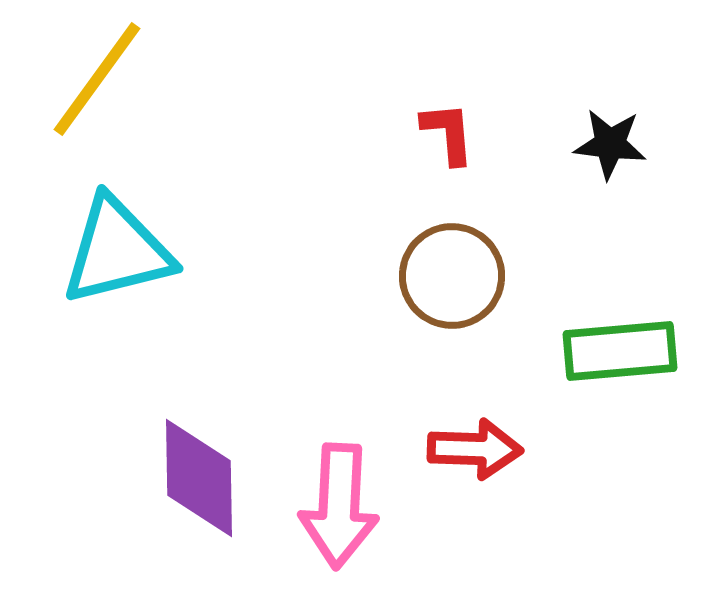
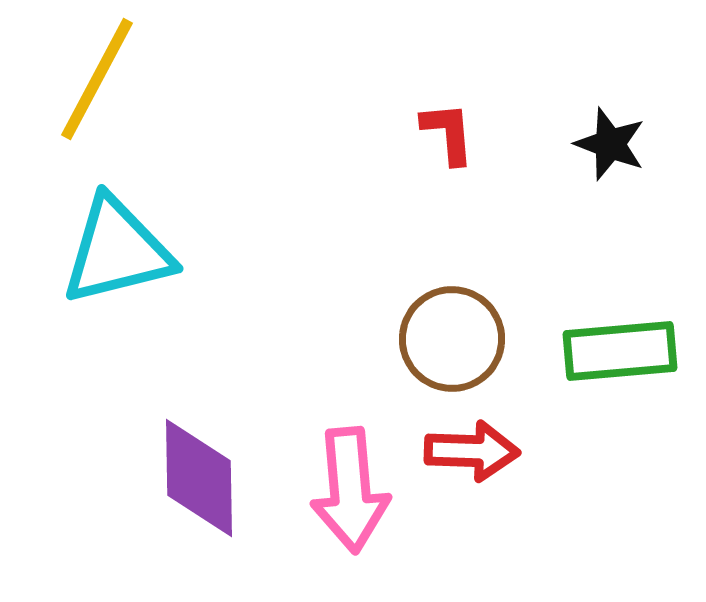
yellow line: rotated 8 degrees counterclockwise
black star: rotated 14 degrees clockwise
brown circle: moved 63 px down
red arrow: moved 3 px left, 2 px down
pink arrow: moved 11 px right, 16 px up; rotated 8 degrees counterclockwise
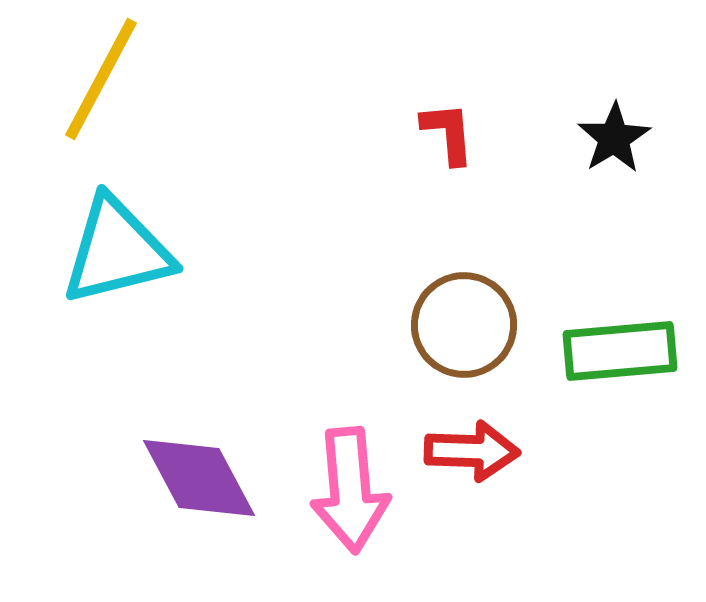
yellow line: moved 4 px right
black star: moved 4 px right, 6 px up; rotated 20 degrees clockwise
brown circle: moved 12 px right, 14 px up
purple diamond: rotated 27 degrees counterclockwise
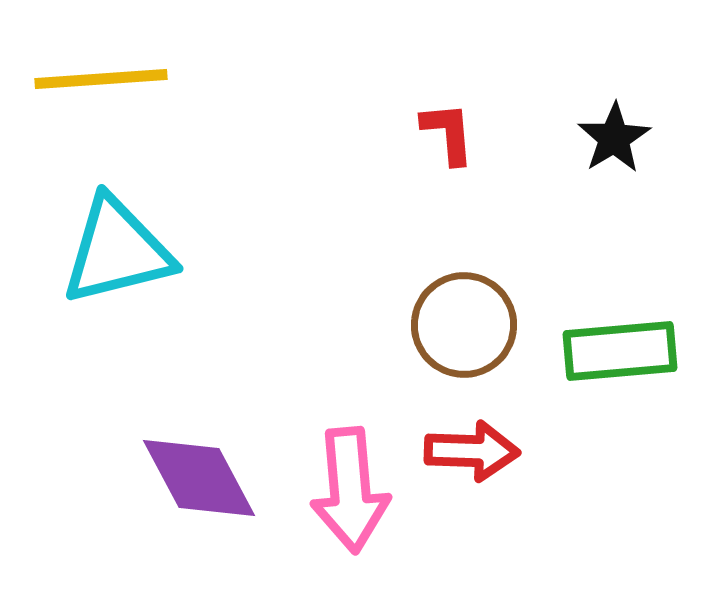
yellow line: rotated 58 degrees clockwise
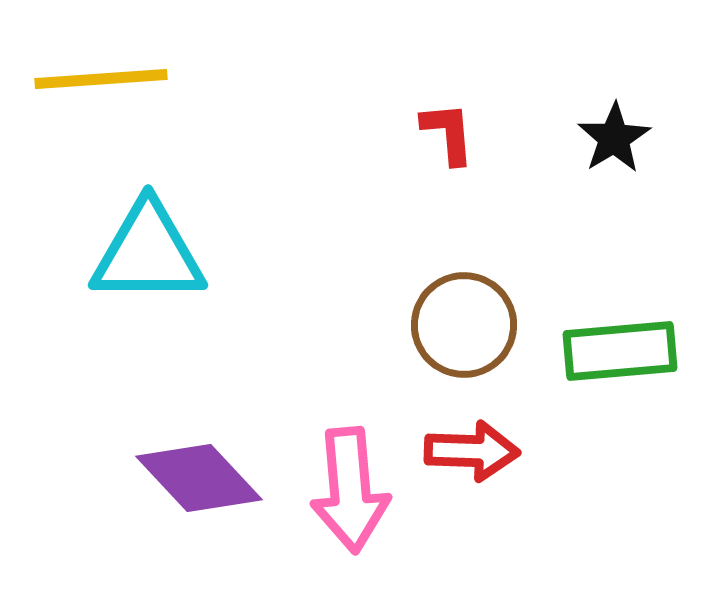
cyan triangle: moved 31 px right, 2 px down; rotated 14 degrees clockwise
purple diamond: rotated 15 degrees counterclockwise
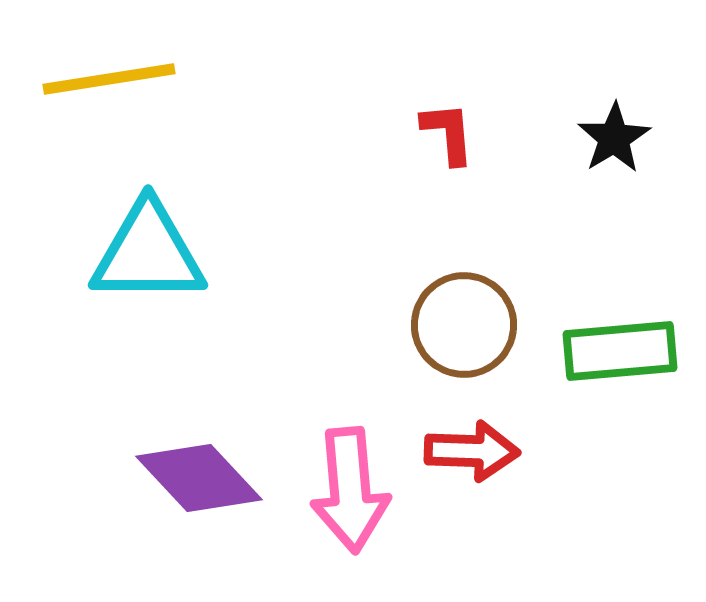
yellow line: moved 8 px right; rotated 5 degrees counterclockwise
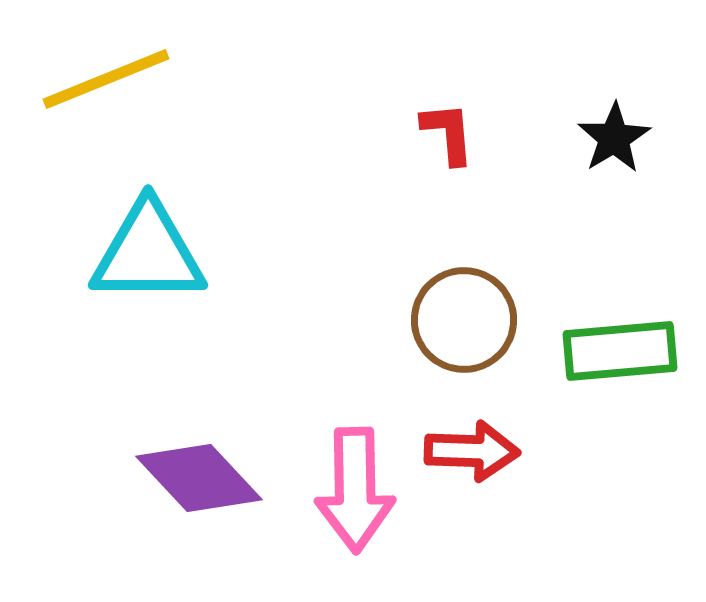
yellow line: moved 3 px left; rotated 13 degrees counterclockwise
brown circle: moved 5 px up
pink arrow: moved 5 px right; rotated 4 degrees clockwise
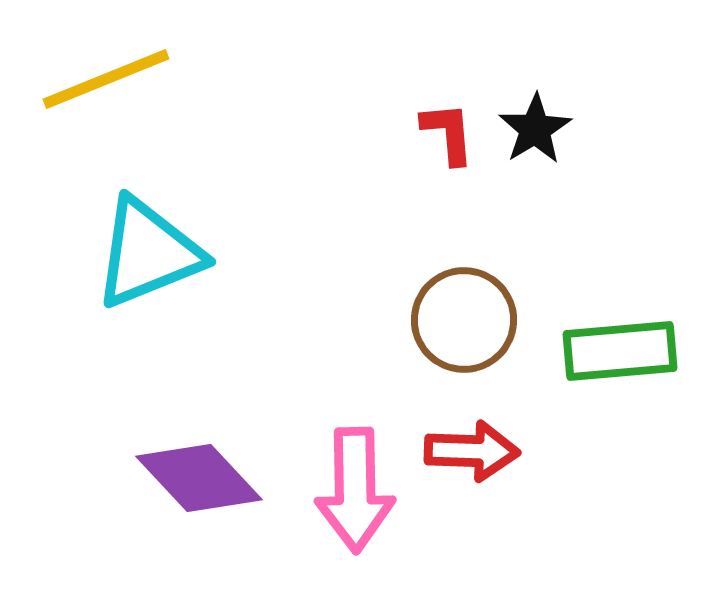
black star: moved 79 px left, 9 px up
cyan triangle: rotated 22 degrees counterclockwise
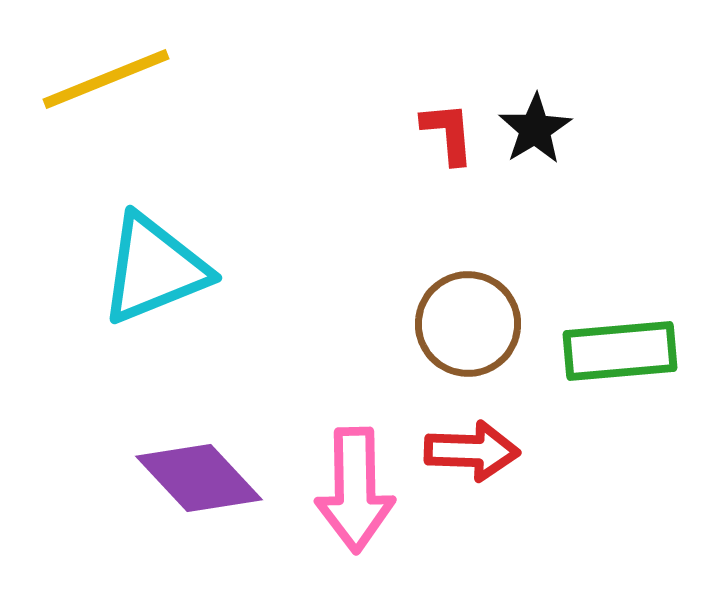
cyan triangle: moved 6 px right, 16 px down
brown circle: moved 4 px right, 4 px down
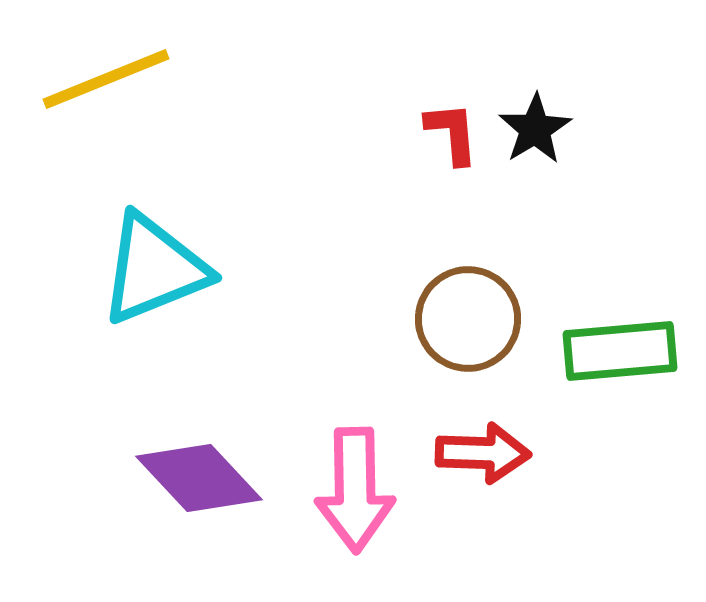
red L-shape: moved 4 px right
brown circle: moved 5 px up
red arrow: moved 11 px right, 2 px down
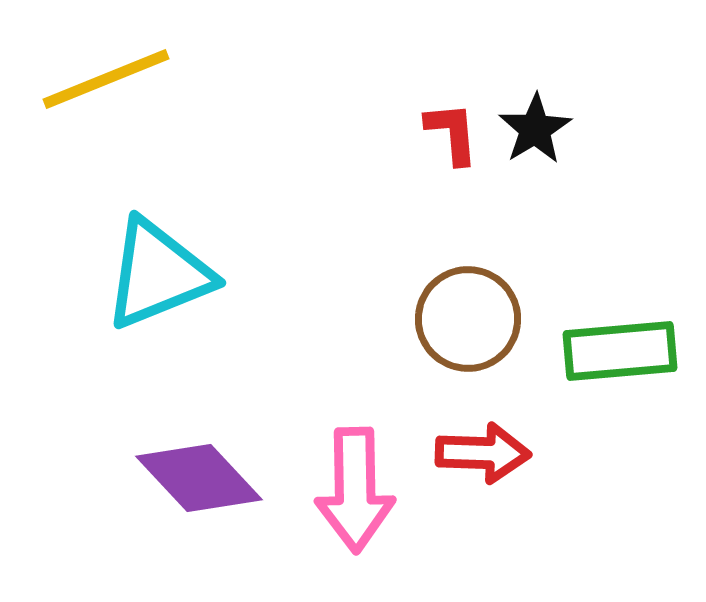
cyan triangle: moved 4 px right, 5 px down
